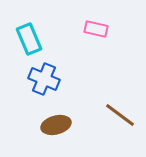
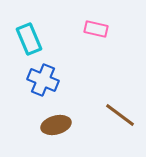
blue cross: moved 1 px left, 1 px down
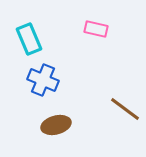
brown line: moved 5 px right, 6 px up
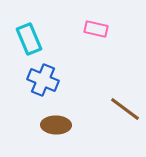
brown ellipse: rotated 16 degrees clockwise
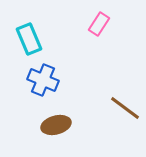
pink rectangle: moved 3 px right, 5 px up; rotated 70 degrees counterclockwise
brown line: moved 1 px up
brown ellipse: rotated 16 degrees counterclockwise
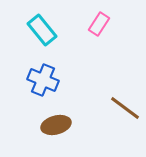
cyan rectangle: moved 13 px right, 9 px up; rotated 16 degrees counterclockwise
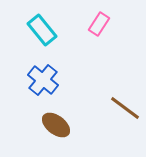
blue cross: rotated 16 degrees clockwise
brown ellipse: rotated 52 degrees clockwise
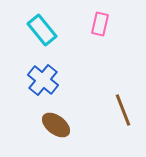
pink rectangle: moved 1 px right; rotated 20 degrees counterclockwise
brown line: moved 2 px left, 2 px down; rotated 32 degrees clockwise
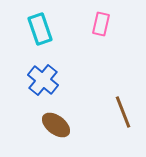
pink rectangle: moved 1 px right
cyan rectangle: moved 2 px left, 1 px up; rotated 20 degrees clockwise
brown line: moved 2 px down
